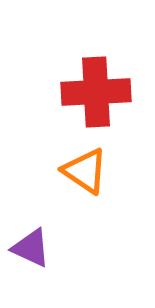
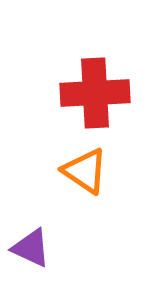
red cross: moved 1 px left, 1 px down
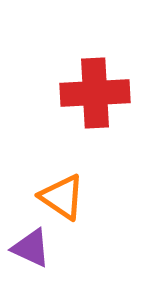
orange triangle: moved 23 px left, 26 px down
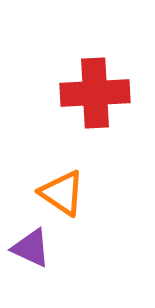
orange triangle: moved 4 px up
